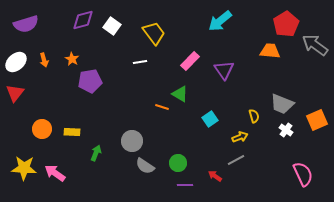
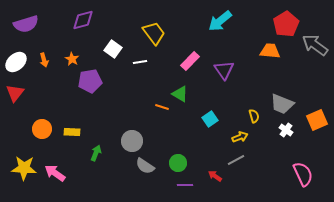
white square: moved 1 px right, 23 px down
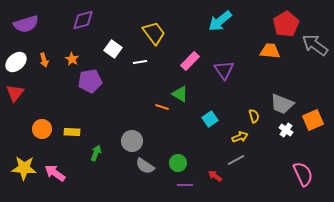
orange square: moved 4 px left
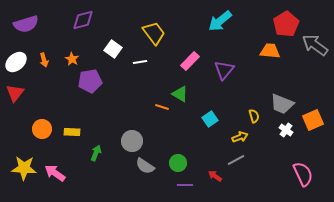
purple triangle: rotated 15 degrees clockwise
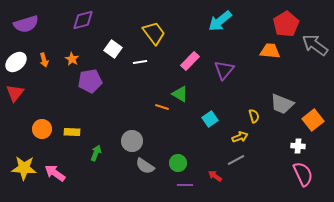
orange square: rotated 15 degrees counterclockwise
white cross: moved 12 px right, 16 px down; rotated 32 degrees counterclockwise
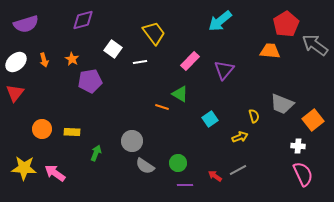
gray line: moved 2 px right, 10 px down
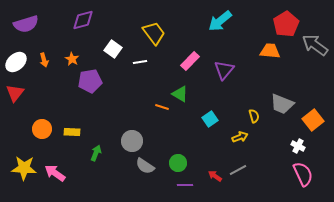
white cross: rotated 24 degrees clockwise
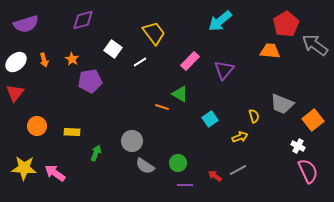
white line: rotated 24 degrees counterclockwise
orange circle: moved 5 px left, 3 px up
pink semicircle: moved 5 px right, 3 px up
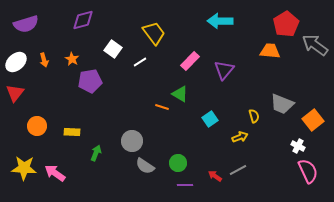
cyan arrow: rotated 40 degrees clockwise
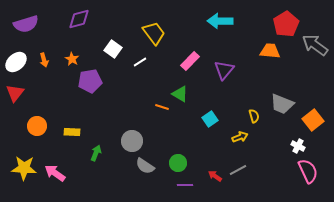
purple diamond: moved 4 px left, 1 px up
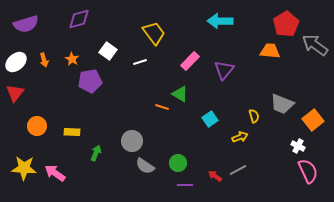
white square: moved 5 px left, 2 px down
white line: rotated 16 degrees clockwise
